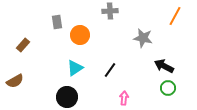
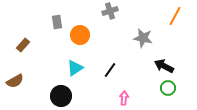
gray cross: rotated 14 degrees counterclockwise
black circle: moved 6 px left, 1 px up
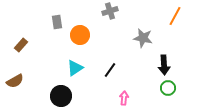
brown rectangle: moved 2 px left
black arrow: moved 1 px up; rotated 120 degrees counterclockwise
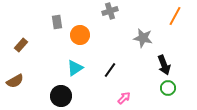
black arrow: rotated 18 degrees counterclockwise
pink arrow: rotated 40 degrees clockwise
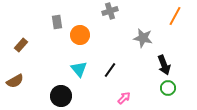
cyan triangle: moved 4 px right, 1 px down; rotated 36 degrees counterclockwise
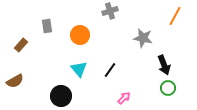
gray rectangle: moved 10 px left, 4 px down
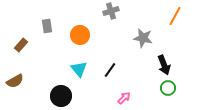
gray cross: moved 1 px right
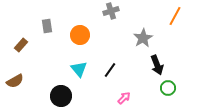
gray star: rotated 30 degrees clockwise
black arrow: moved 7 px left
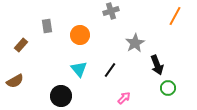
gray star: moved 8 px left, 5 px down
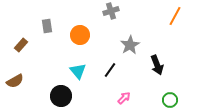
gray star: moved 5 px left, 2 px down
cyan triangle: moved 1 px left, 2 px down
green circle: moved 2 px right, 12 px down
